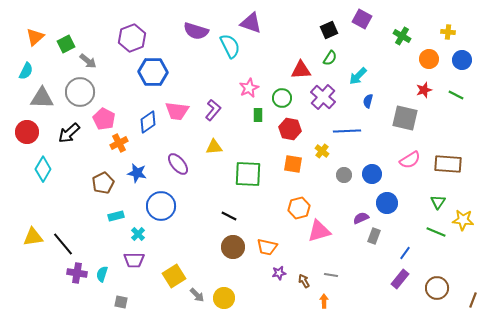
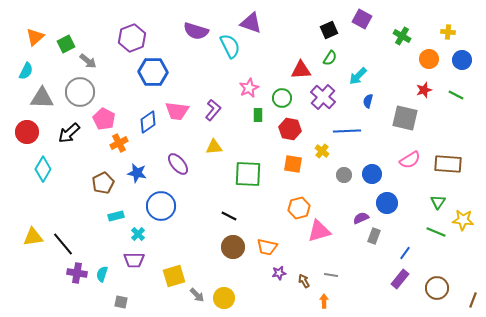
yellow square at (174, 276): rotated 15 degrees clockwise
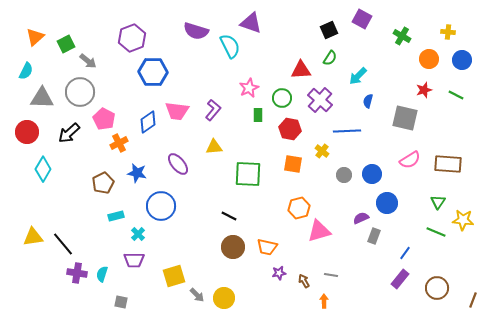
purple cross at (323, 97): moved 3 px left, 3 px down
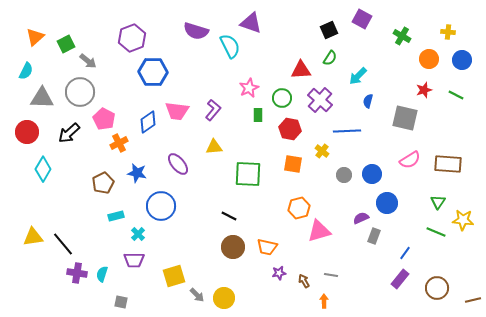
brown line at (473, 300): rotated 56 degrees clockwise
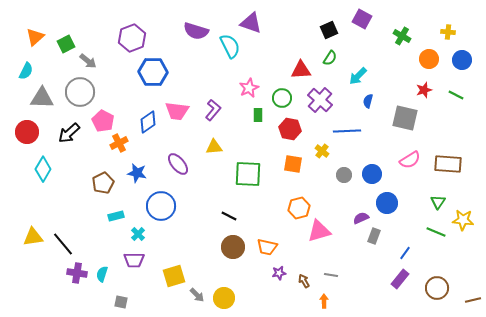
pink pentagon at (104, 119): moved 1 px left, 2 px down
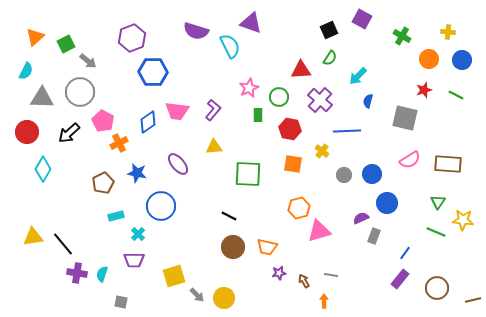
green circle at (282, 98): moved 3 px left, 1 px up
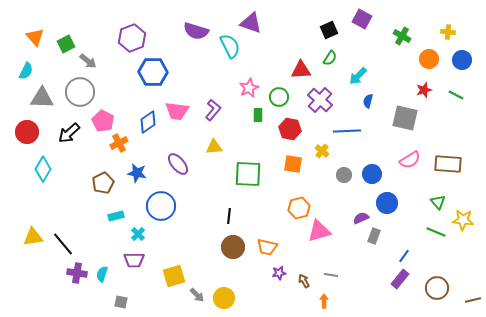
orange triangle at (35, 37): rotated 30 degrees counterclockwise
green triangle at (438, 202): rotated 14 degrees counterclockwise
black line at (229, 216): rotated 70 degrees clockwise
blue line at (405, 253): moved 1 px left, 3 px down
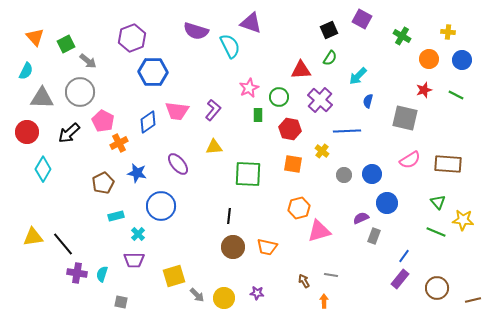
purple star at (279, 273): moved 22 px left, 20 px down; rotated 16 degrees clockwise
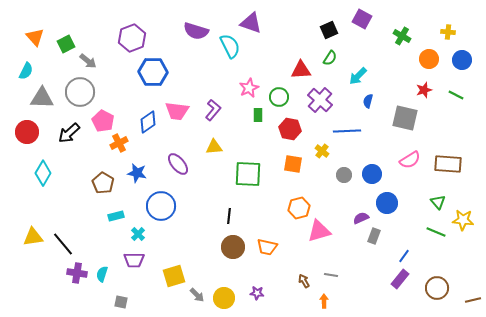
cyan diamond at (43, 169): moved 4 px down
brown pentagon at (103, 183): rotated 15 degrees counterclockwise
